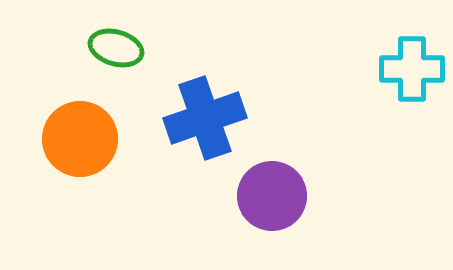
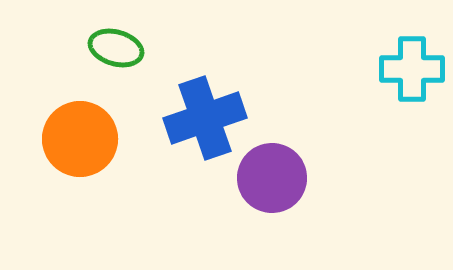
purple circle: moved 18 px up
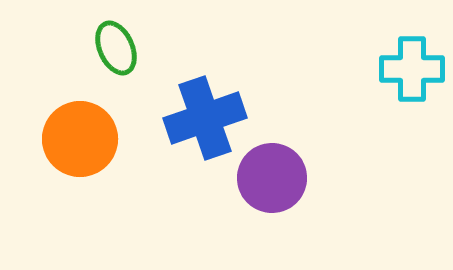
green ellipse: rotated 50 degrees clockwise
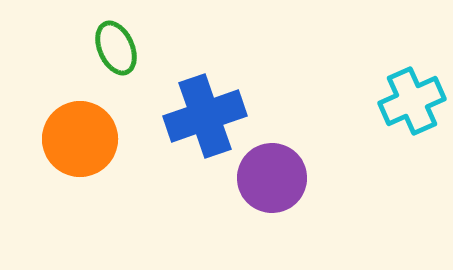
cyan cross: moved 32 px down; rotated 24 degrees counterclockwise
blue cross: moved 2 px up
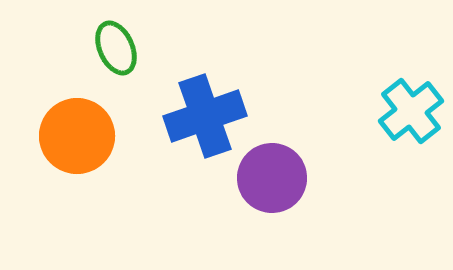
cyan cross: moved 1 px left, 10 px down; rotated 14 degrees counterclockwise
orange circle: moved 3 px left, 3 px up
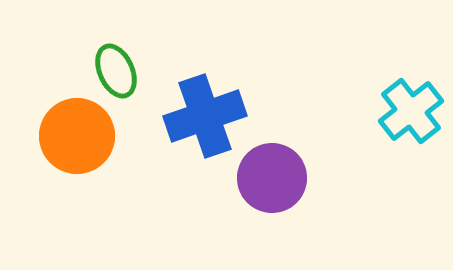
green ellipse: moved 23 px down
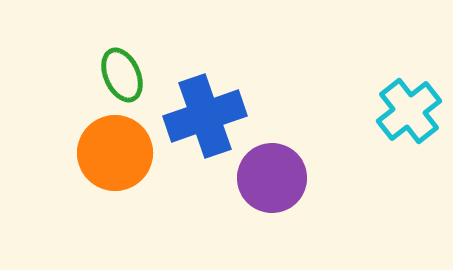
green ellipse: moved 6 px right, 4 px down
cyan cross: moved 2 px left
orange circle: moved 38 px right, 17 px down
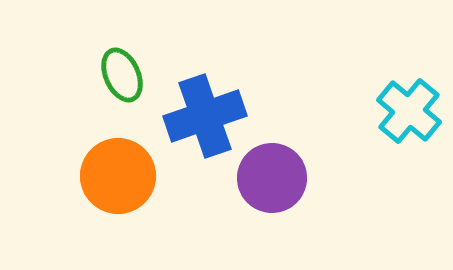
cyan cross: rotated 12 degrees counterclockwise
orange circle: moved 3 px right, 23 px down
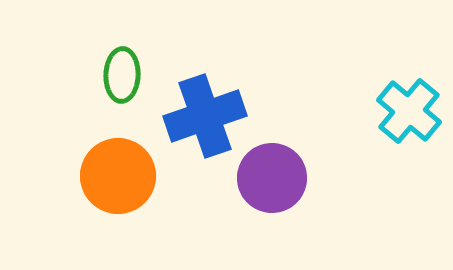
green ellipse: rotated 26 degrees clockwise
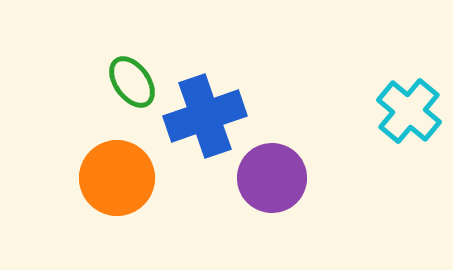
green ellipse: moved 10 px right, 7 px down; rotated 38 degrees counterclockwise
orange circle: moved 1 px left, 2 px down
